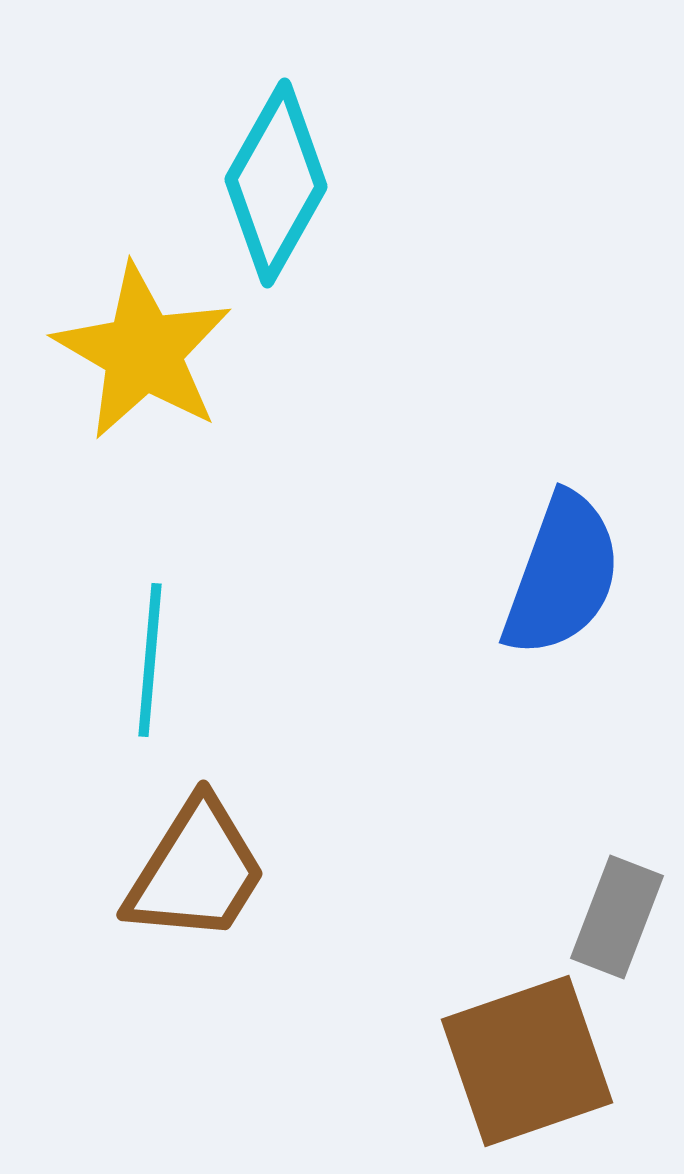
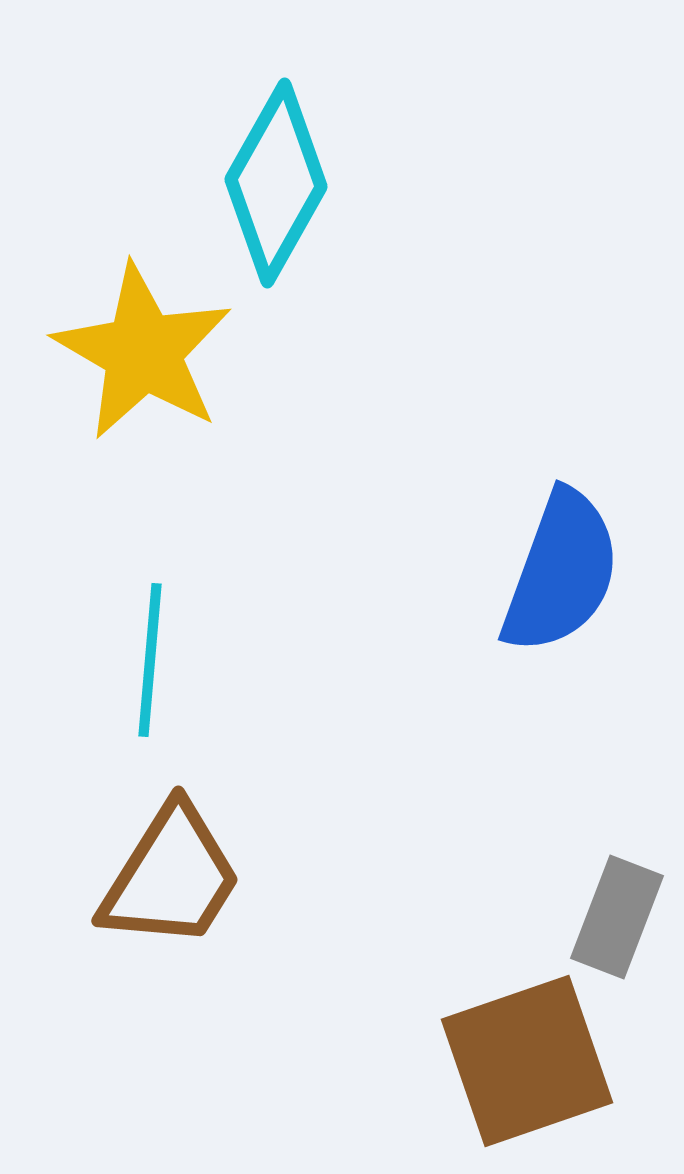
blue semicircle: moved 1 px left, 3 px up
brown trapezoid: moved 25 px left, 6 px down
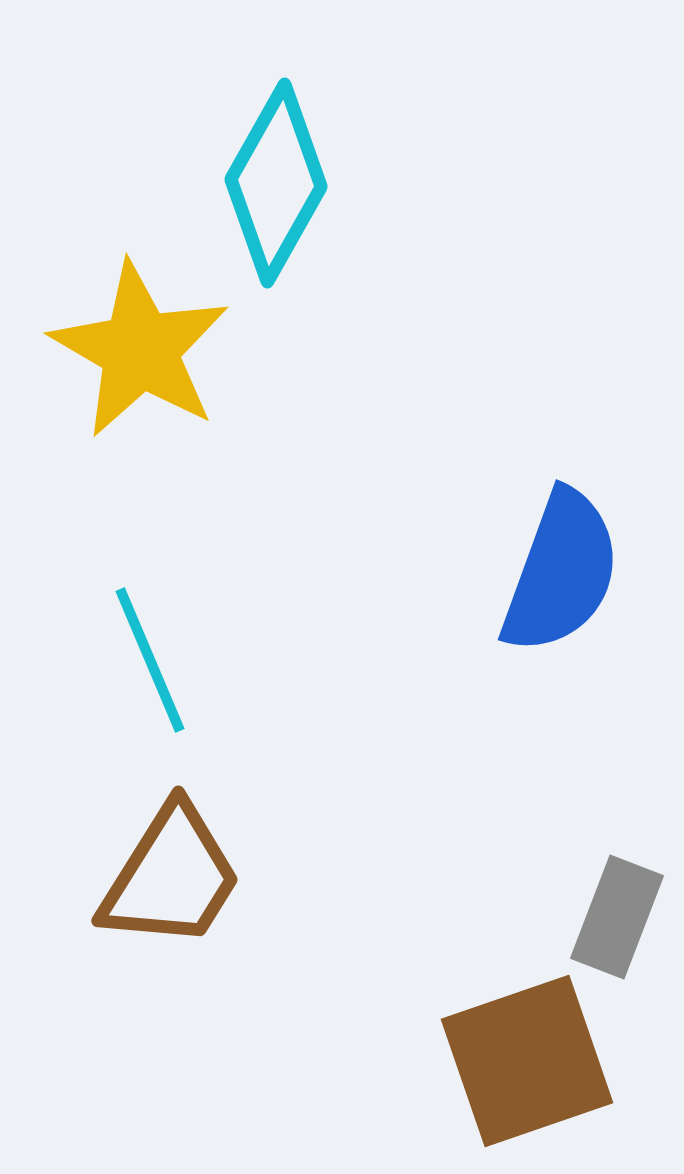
yellow star: moved 3 px left, 2 px up
cyan line: rotated 28 degrees counterclockwise
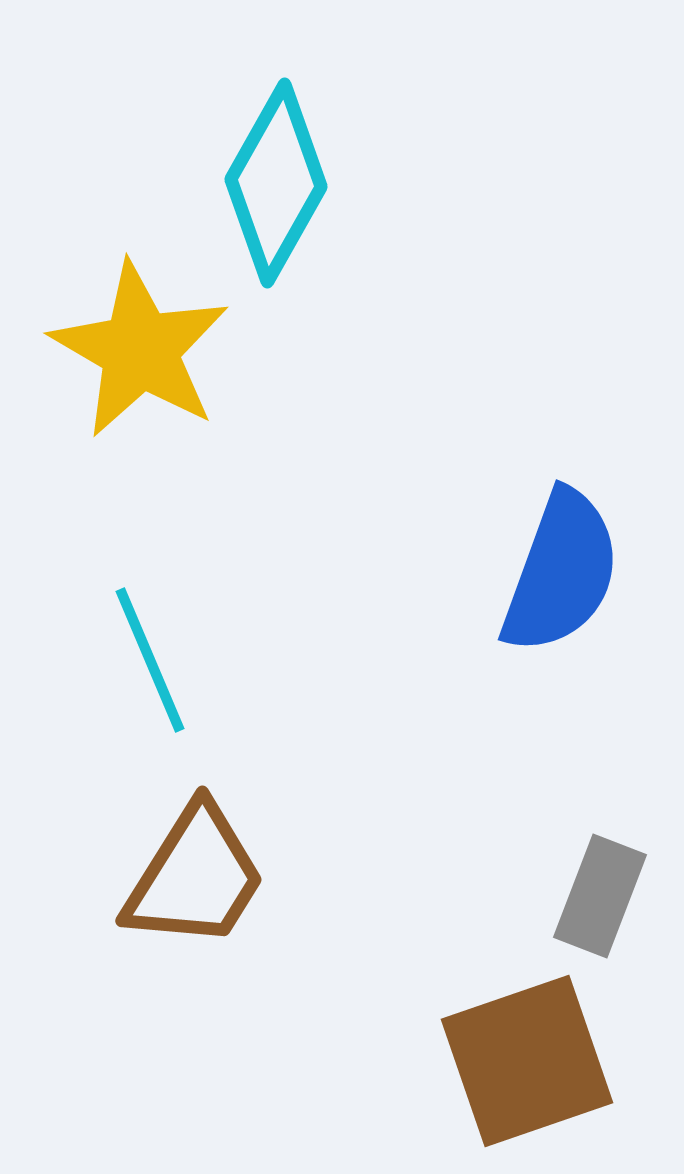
brown trapezoid: moved 24 px right
gray rectangle: moved 17 px left, 21 px up
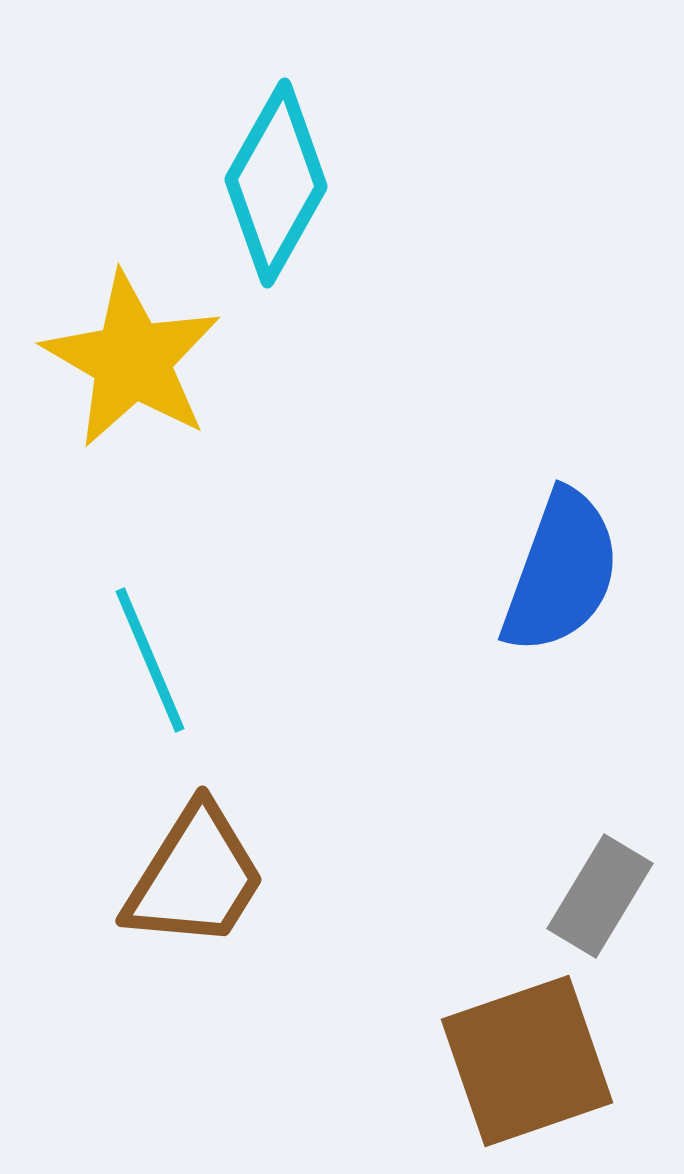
yellow star: moved 8 px left, 10 px down
gray rectangle: rotated 10 degrees clockwise
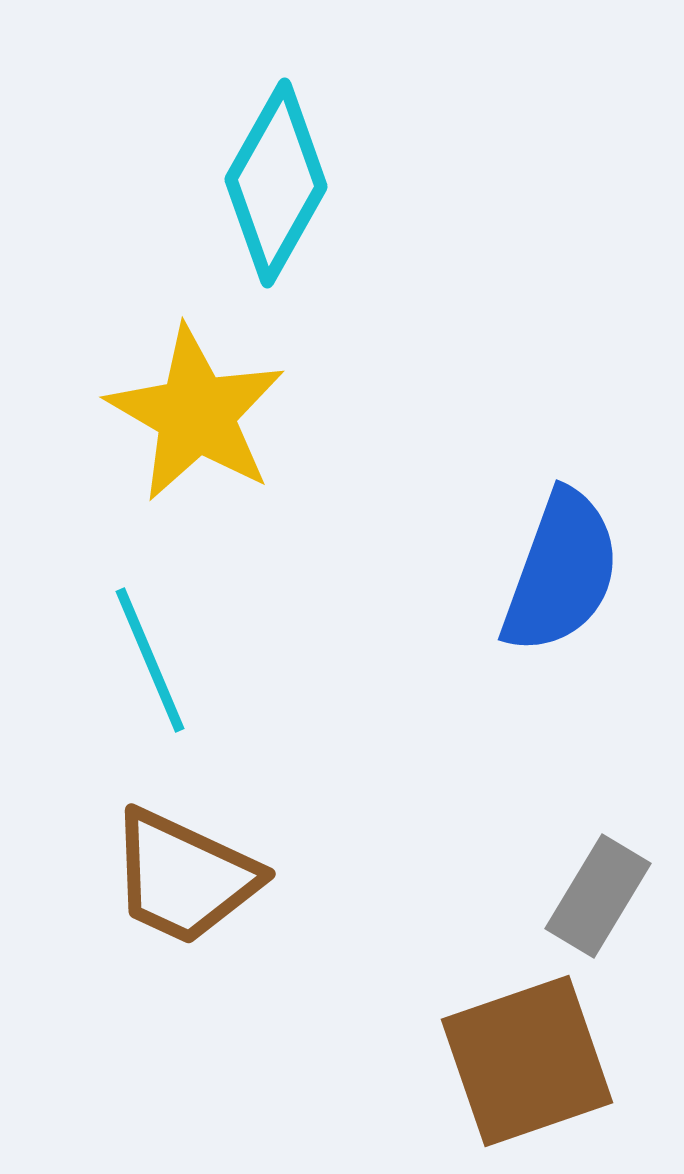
yellow star: moved 64 px right, 54 px down
brown trapezoid: moved 11 px left; rotated 83 degrees clockwise
gray rectangle: moved 2 px left
